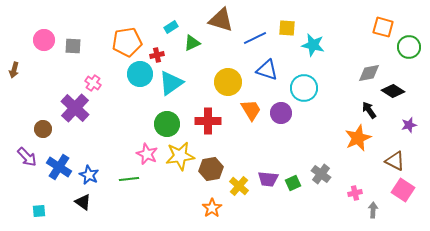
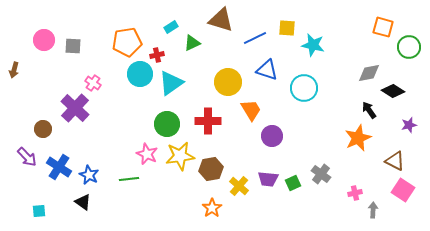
purple circle at (281, 113): moved 9 px left, 23 px down
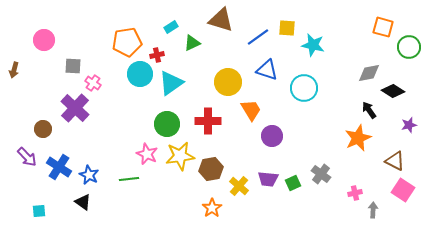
blue line at (255, 38): moved 3 px right, 1 px up; rotated 10 degrees counterclockwise
gray square at (73, 46): moved 20 px down
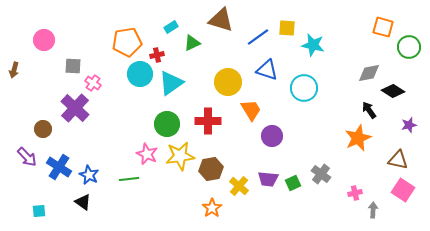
brown triangle at (395, 161): moved 3 px right, 1 px up; rotated 15 degrees counterclockwise
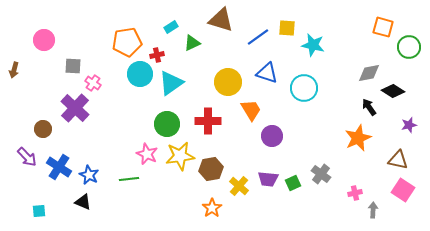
blue triangle at (267, 70): moved 3 px down
black arrow at (369, 110): moved 3 px up
black triangle at (83, 202): rotated 12 degrees counterclockwise
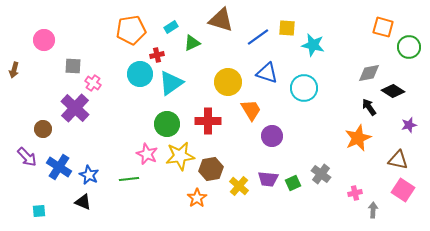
orange pentagon at (127, 42): moved 4 px right, 12 px up
orange star at (212, 208): moved 15 px left, 10 px up
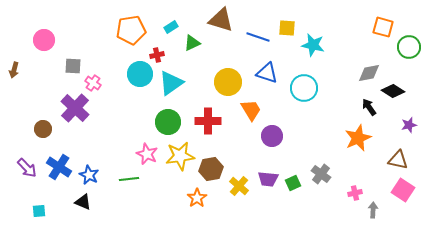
blue line at (258, 37): rotated 55 degrees clockwise
green circle at (167, 124): moved 1 px right, 2 px up
purple arrow at (27, 157): moved 11 px down
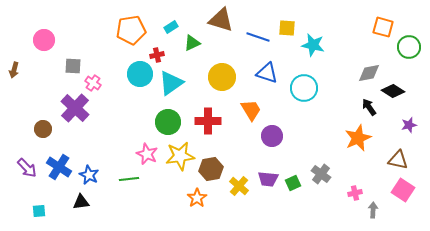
yellow circle at (228, 82): moved 6 px left, 5 px up
black triangle at (83, 202): moved 2 px left; rotated 30 degrees counterclockwise
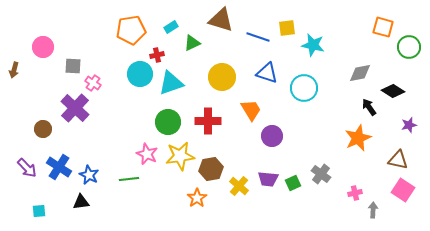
yellow square at (287, 28): rotated 12 degrees counterclockwise
pink circle at (44, 40): moved 1 px left, 7 px down
gray diamond at (369, 73): moved 9 px left
cyan triangle at (171, 83): rotated 16 degrees clockwise
